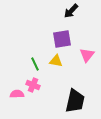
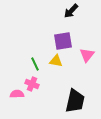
purple square: moved 1 px right, 2 px down
pink cross: moved 1 px left, 1 px up
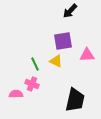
black arrow: moved 1 px left
pink triangle: rotated 49 degrees clockwise
yellow triangle: rotated 16 degrees clockwise
pink semicircle: moved 1 px left
black trapezoid: moved 1 px up
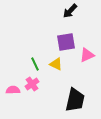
purple square: moved 3 px right, 1 px down
pink triangle: rotated 21 degrees counterclockwise
yellow triangle: moved 3 px down
pink cross: rotated 32 degrees clockwise
pink semicircle: moved 3 px left, 4 px up
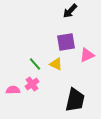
green line: rotated 16 degrees counterclockwise
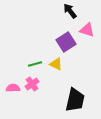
black arrow: rotated 98 degrees clockwise
purple square: rotated 24 degrees counterclockwise
pink triangle: moved 25 px up; rotated 42 degrees clockwise
green line: rotated 64 degrees counterclockwise
pink semicircle: moved 2 px up
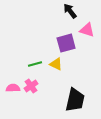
purple square: moved 1 px down; rotated 18 degrees clockwise
pink cross: moved 1 px left, 2 px down
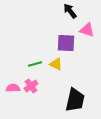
purple square: rotated 18 degrees clockwise
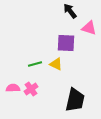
pink triangle: moved 2 px right, 2 px up
pink cross: moved 3 px down
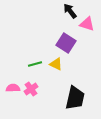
pink triangle: moved 2 px left, 4 px up
purple square: rotated 30 degrees clockwise
black trapezoid: moved 2 px up
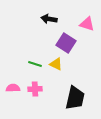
black arrow: moved 21 px left, 8 px down; rotated 42 degrees counterclockwise
green line: rotated 32 degrees clockwise
pink cross: moved 4 px right; rotated 32 degrees clockwise
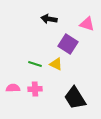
purple square: moved 2 px right, 1 px down
black trapezoid: rotated 135 degrees clockwise
